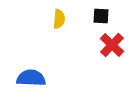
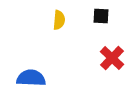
yellow semicircle: moved 1 px down
red cross: moved 13 px down
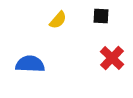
yellow semicircle: moved 1 px left; rotated 36 degrees clockwise
blue semicircle: moved 1 px left, 14 px up
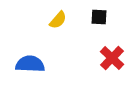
black square: moved 2 px left, 1 px down
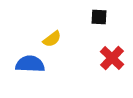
yellow semicircle: moved 6 px left, 19 px down; rotated 12 degrees clockwise
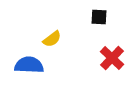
blue semicircle: moved 1 px left, 1 px down
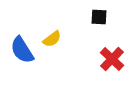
red cross: moved 1 px down
blue semicircle: moved 7 px left, 15 px up; rotated 124 degrees counterclockwise
